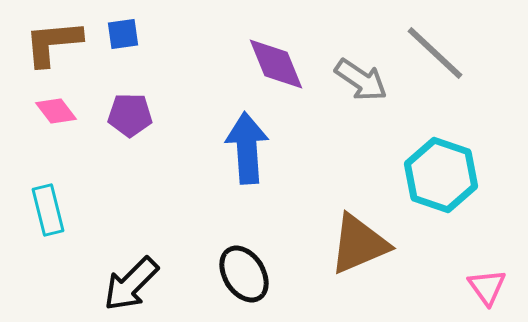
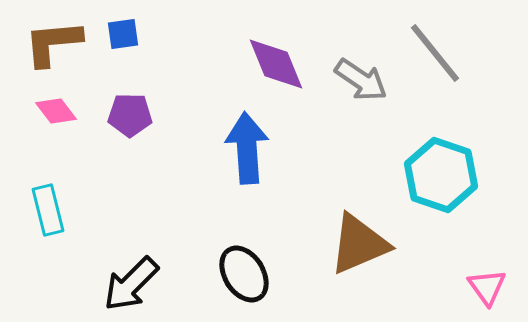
gray line: rotated 8 degrees clockwise
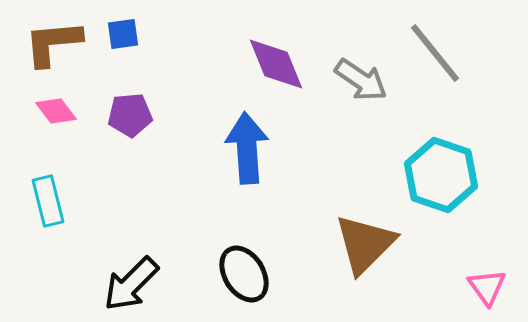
purple pentagon: rotated 6 degrees counterclockwise
cyan rectangle: moved 9 px up
brown triangle: moved 6 px right; rotated 22 degrees counterclockwise
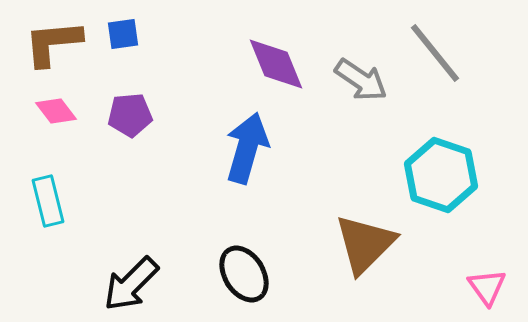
blue arrow: rotated 20 degrees clockwise
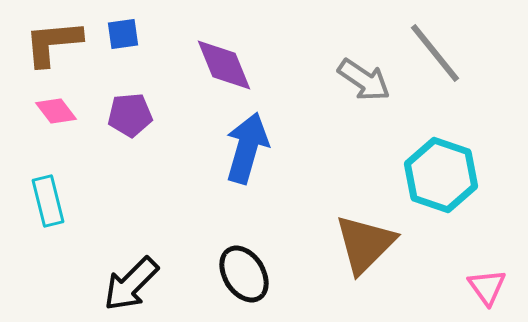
purple diamond: moved 52 px left, 1 px down
gray arrow: moved 3 px right
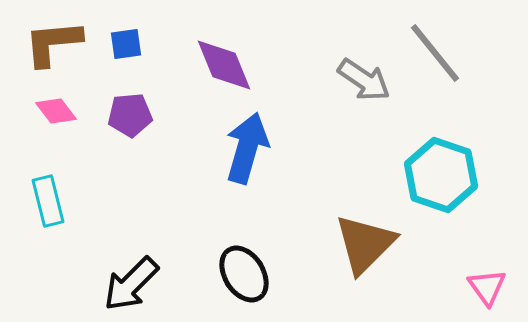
blue square: moved 3 px right, 10 px down
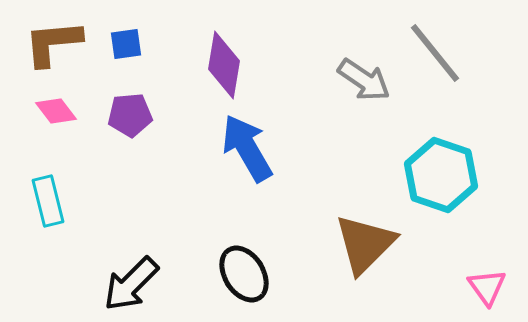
purple diamond: rotated 32 degrees clockwise
blue arrow: rotated 46 degrees counterclockwise
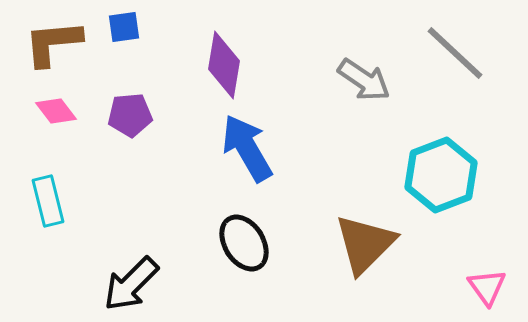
blue square: moved 2 px left, 17 px up
gray line: moved 20 px right; rotated 8 degrees counterclockwise
cyan hexagon: rotated 20 degrees clockwise
black ellipse: moved 31 px up
